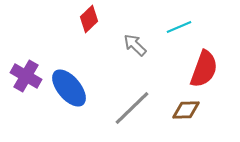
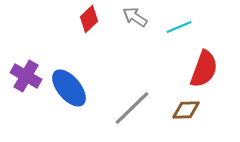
gray arrow: moved 28 px up; rotated 10 degrees counterclockwise
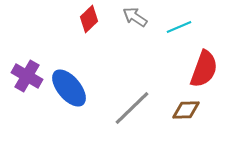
purple cross: moved 1 px right
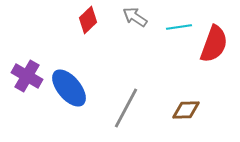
red diamond: moved 1 px left, 1 px down
cyan line: rotated 15 degrees clockwise
red semicircle: moved 10 px right, 25 px up
gray line: moved 6 px left; rotated 18 degrees counterclockwise
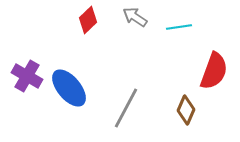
red semicircle: moved 27 px down
brown diamond: rotated 64 degrees counterclockwise
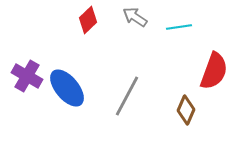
blue ellipse: moved 2 px left
gray line: moved 1 px right, 12 px up
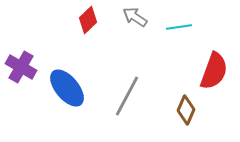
purple cross: moved 6 px left, 9 px up
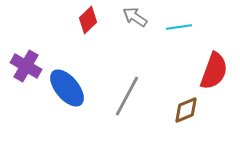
purple cross: moved 5 px right, 1 px up
brown diamond: rotated 44 degrees clockwise
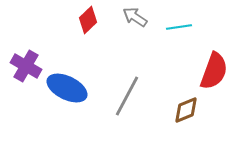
blue ellipse: rotated 24 degrees counterclockwise
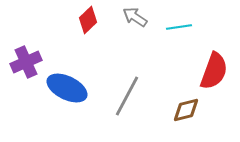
purple cross: moved 4 px up; rotated 36 degrees clockwise
brown diamond: rotated 8 degrees clockwise
